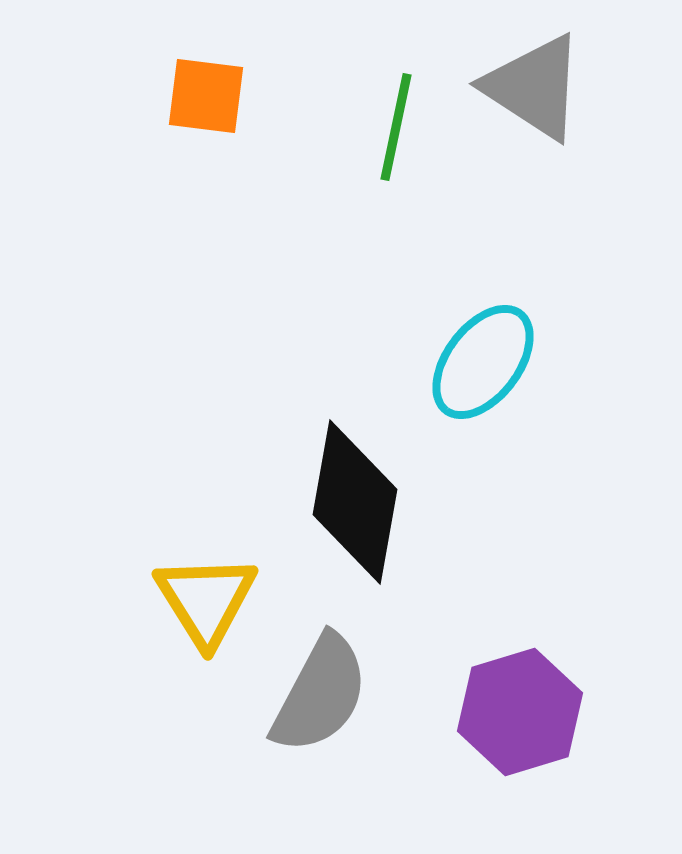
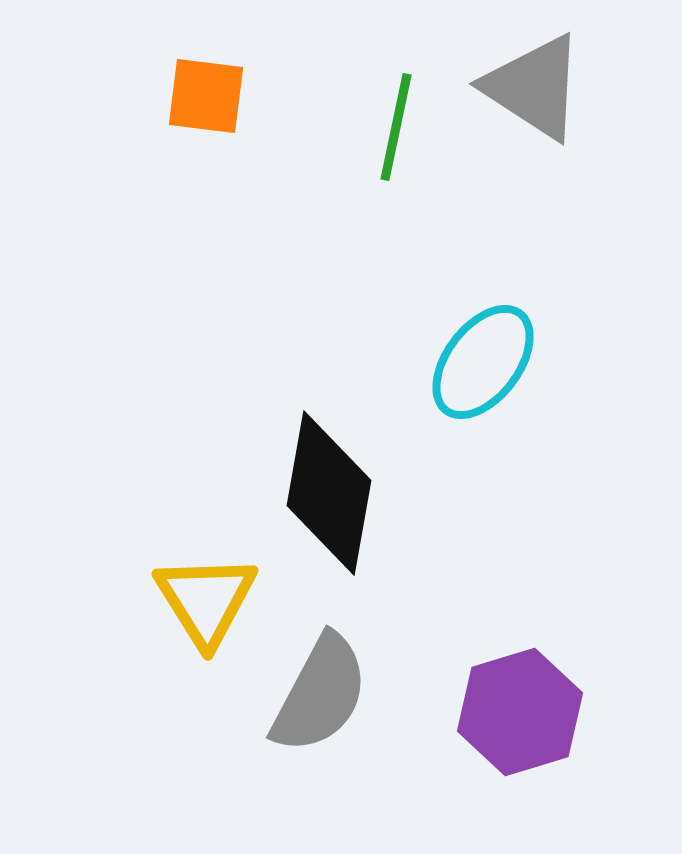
black diamond: moved 26 px left, 9 px up
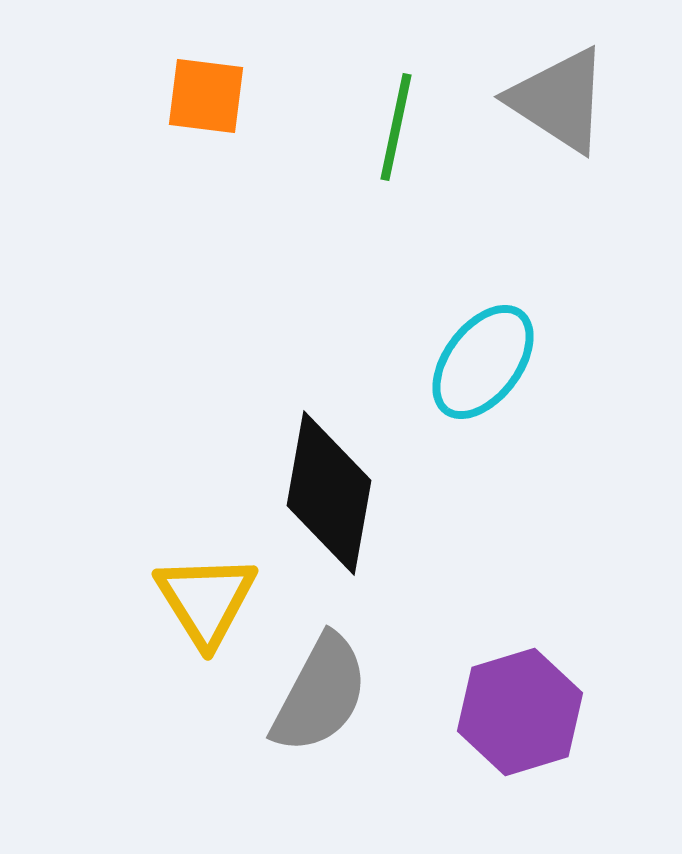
gray triangle: moved 25 px right, 13 px down
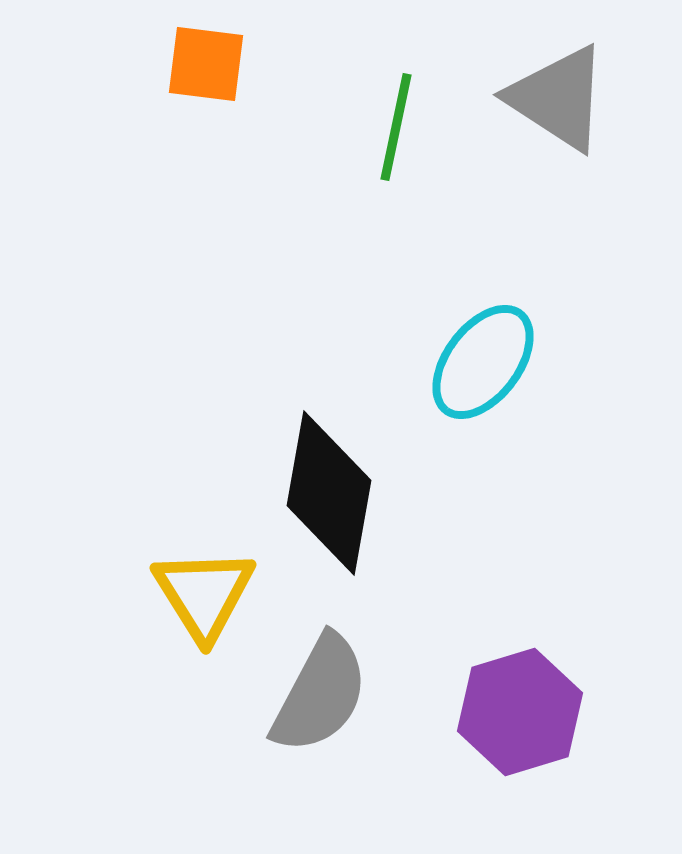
orange square: moved 32 px up
gray triangle: moved 1 px left, 2 px up
yellow triangle: moved 2 px left, 6 px up
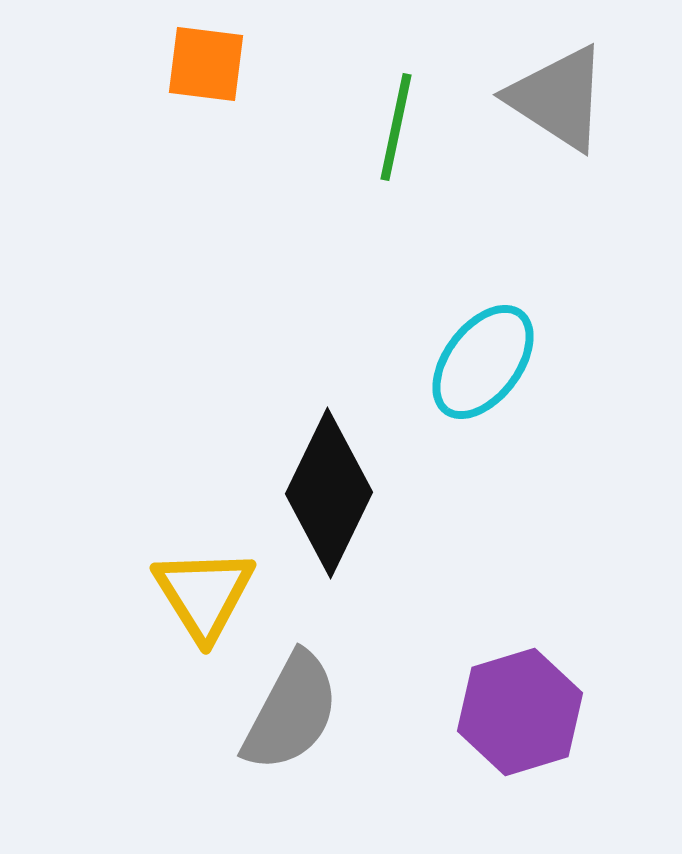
black diamond: rotated 16 degrees clockwise
gray semicircle: moved 29 px left, 18 px down
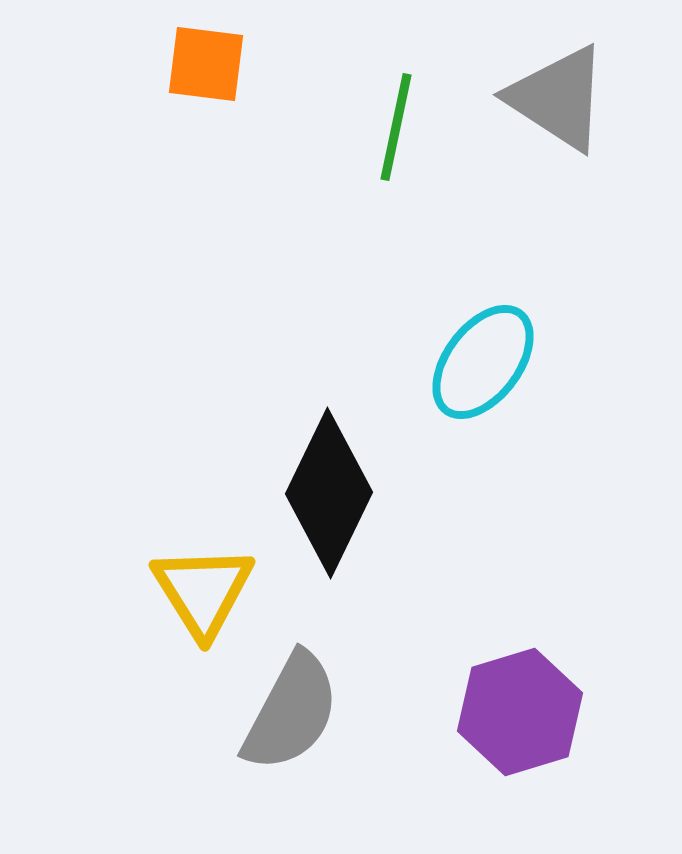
yellow triangle: moved 1 px left, 3 px up
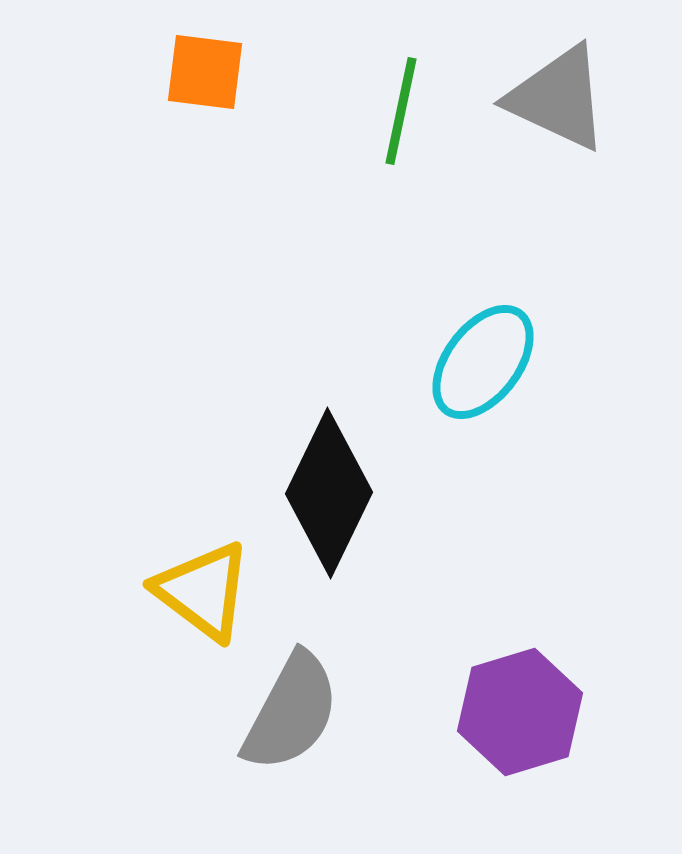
orange square: moved 1 px left, 8 px down
gray triangle: rotated 8 degrees counterclockwise
green line: moved 5 px right, 16 px up
yellow triangle: rotated 21 degrees counterclockwise
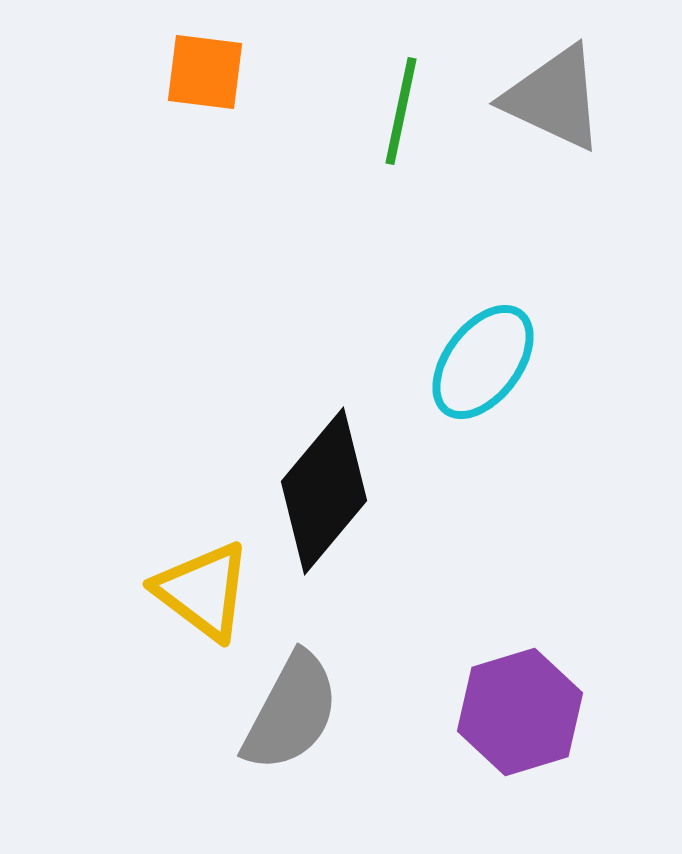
gray triangle: moved 4 px left
black diamond: moved 5 px left, 2 px up; rotated 14 degrees clockwise
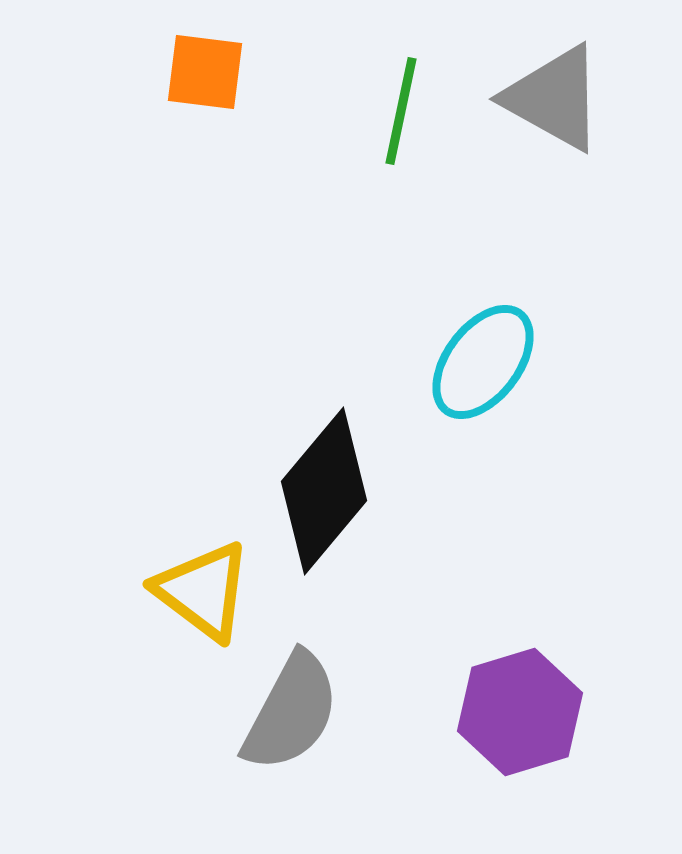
gray triangle: rotated 4 degrees clockwise
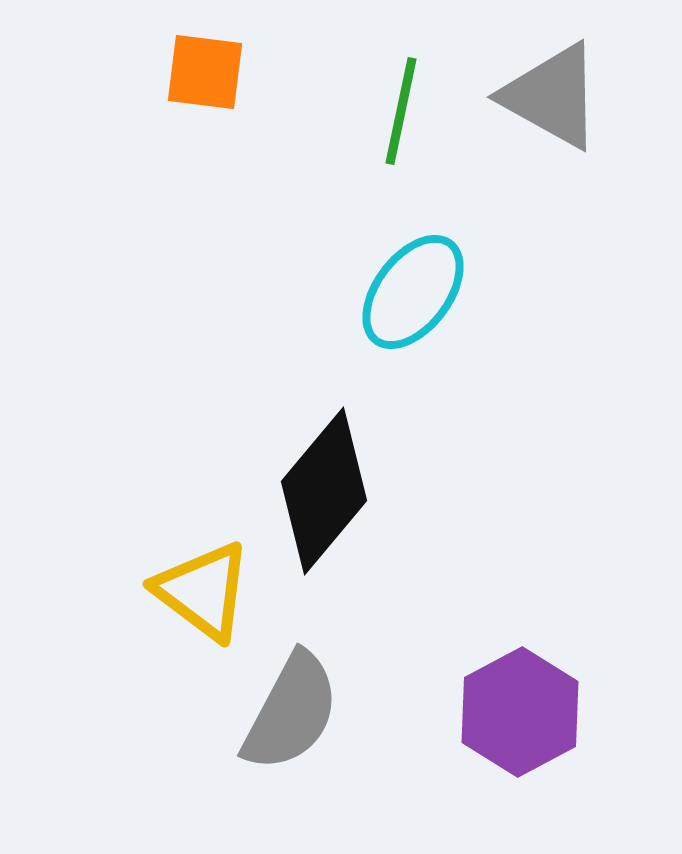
gray triangle: moved 2 px left, 2 px up
cyan ellipse: moved 70 px left, 70 px up
purple hexagon: rotated 11 degrees counterclockwise
